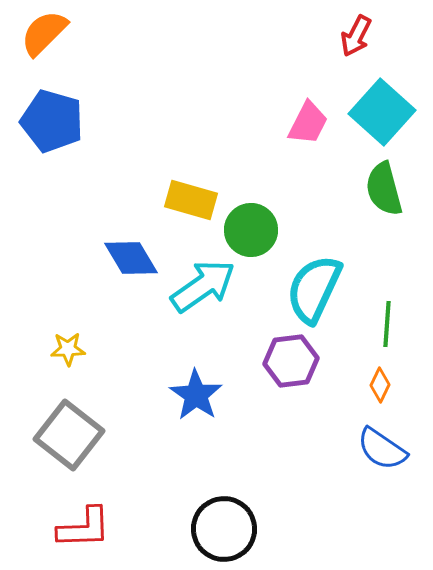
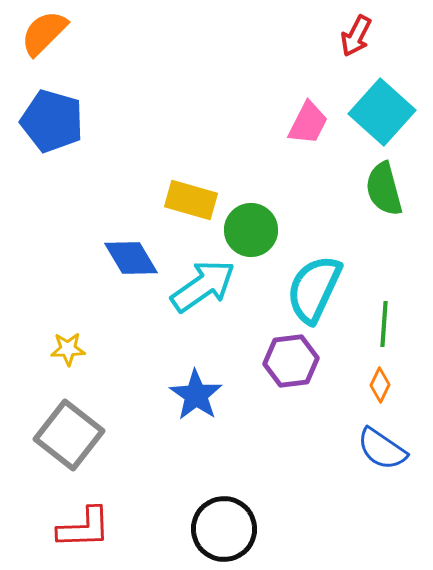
green line: moved 3 px left
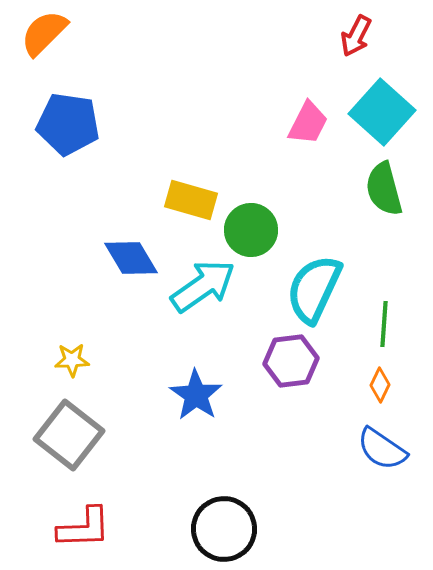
blue pentagon: moved 16 px right, 3 px down; rotated 8 degrees counterclockwise
yellow star: moved 4 px right, 11 px down
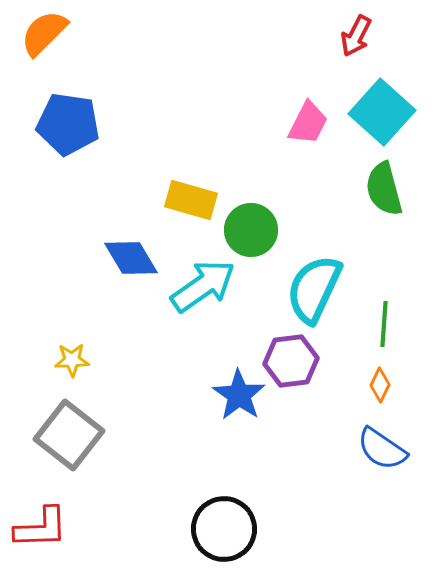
blue star: moved 43 px right
red L-shape: moved 43 px left
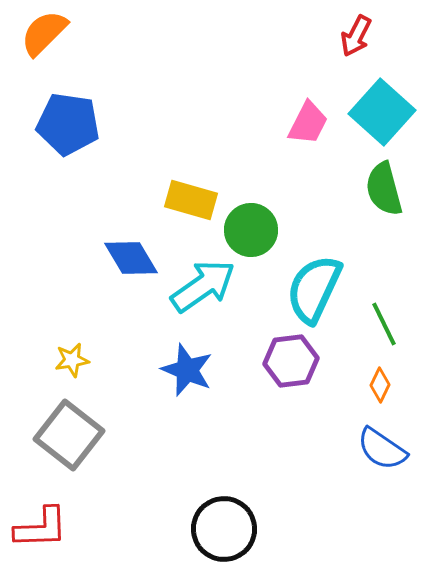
green line: rotated 30 degrees counterclockwise
yellow star: rotated 8 degrees counterclockwise
blue star: moved 52 px left, 25 px up; rotated 12 degrees counterclockwise
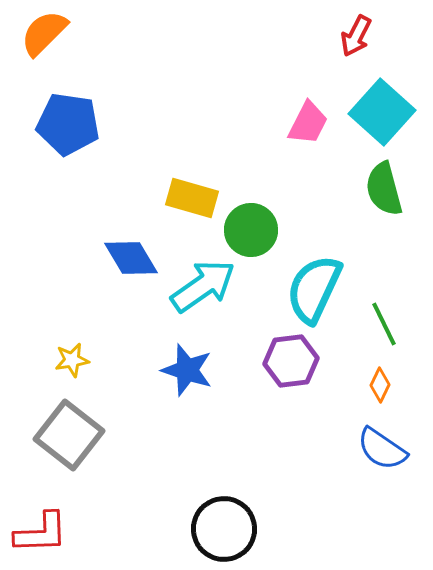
yellow rectangle: moved 1 px right, 2 px up
blue star: rotated 4 degrees counterclockwise
red L-shape: moved 5 px down
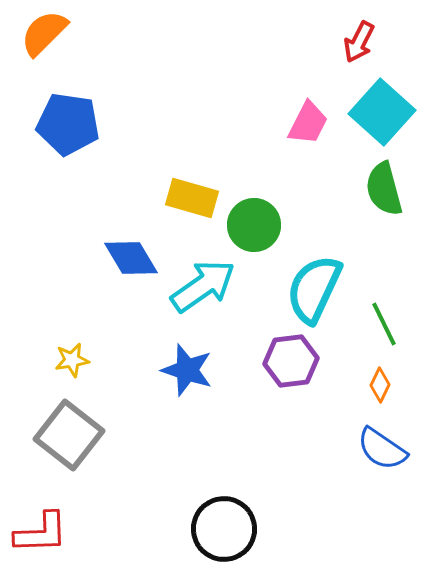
red arrow: moved 3 px right, 6 px down
green circle: moved 3 px right, 5 px up
